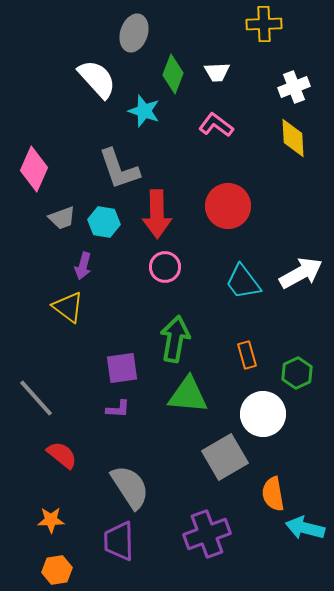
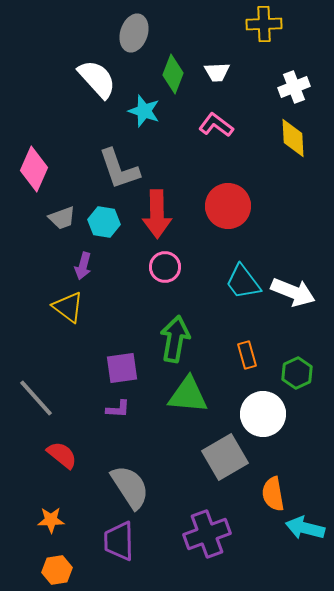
white arrow: moved 8 px left, 19 px down; rotated 51 degrees clockwise
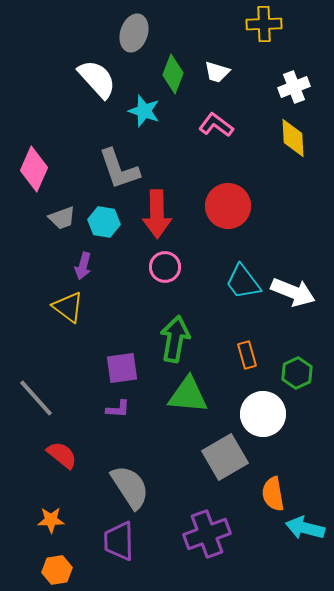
white trapezoid: rotated 20 degrees clockwise
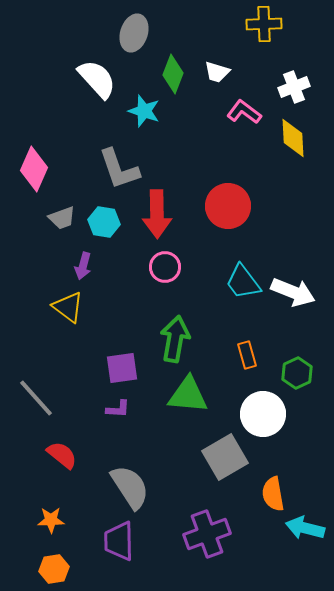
pink L-shape: moved 28 px right, 13 px up
orange hexagon: moved 3 px left, 1 px up
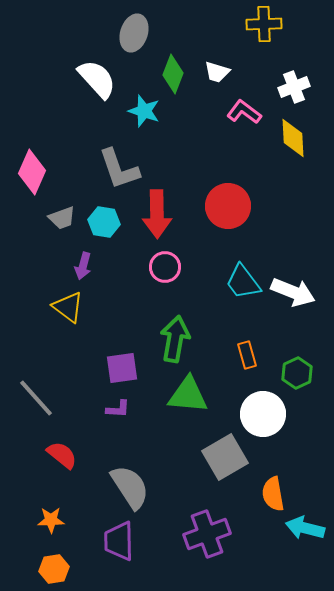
pink diamond: moved 2 px left, 3 px down
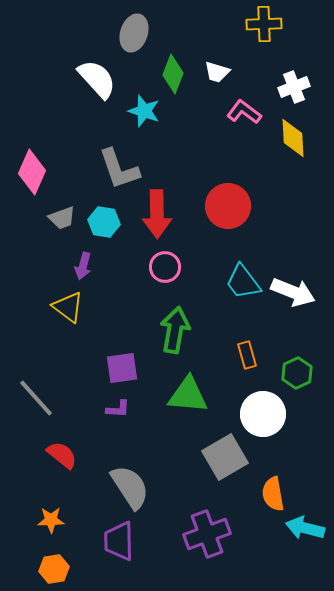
green arrow: moved 9 px up
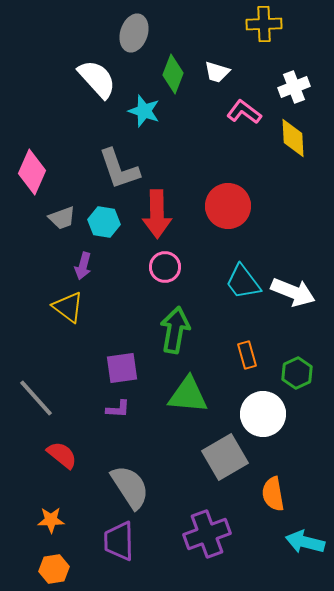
cyan arrow: moved 14 px down
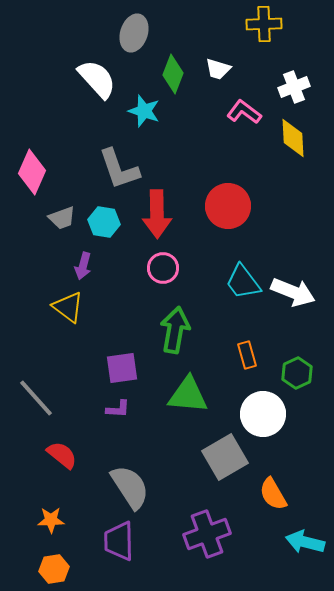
white trapezoid: moved 1 px right, 3 px up
pink circle: moved 2 px left, 1 px down
orange semicircle: rotated 20 degrees counterclockwise
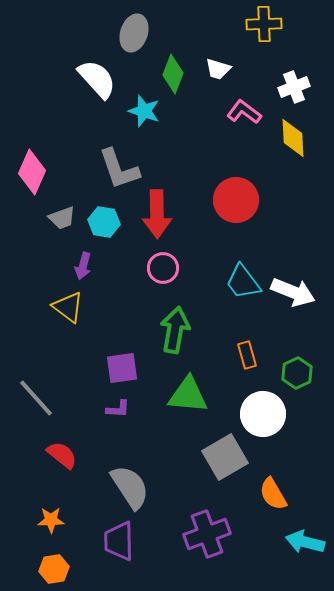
red circle: moved 8 px right, 6 px up
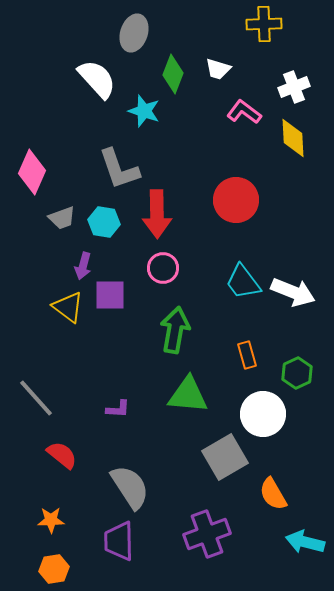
purple square: moved 12 px left, 73 px up; rotated 8 degrees clockwise
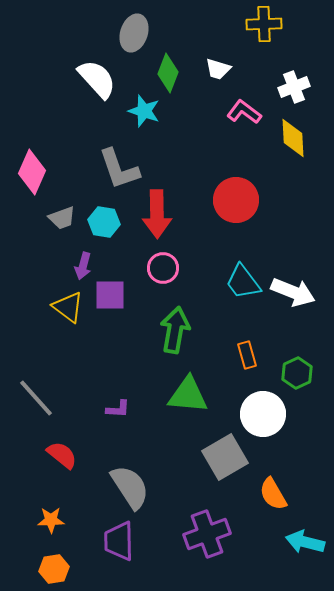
green diamond: moved 5 px left, 1 px up
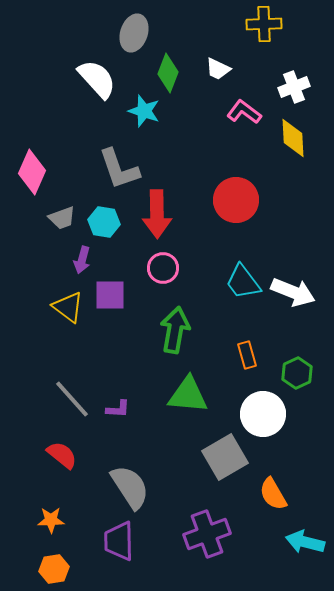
white trapezoid: rotated 8 degrees clockwise
purple arrow: moved 1 px left, 6 px up
gray line: moved 36 px right, 1 px down
